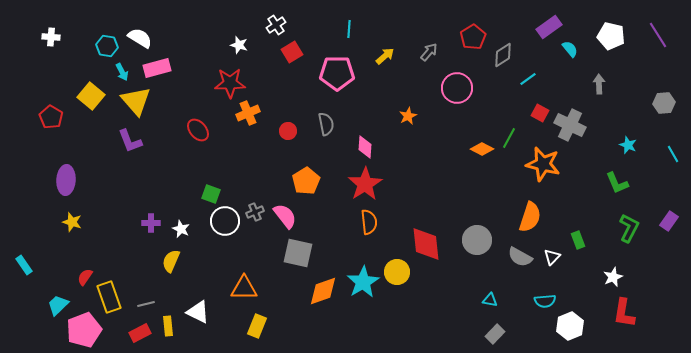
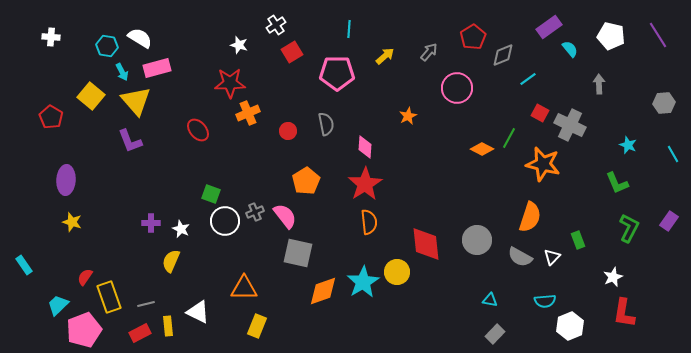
gray diamond at (503, 55): rotated 10 degrees clockwise
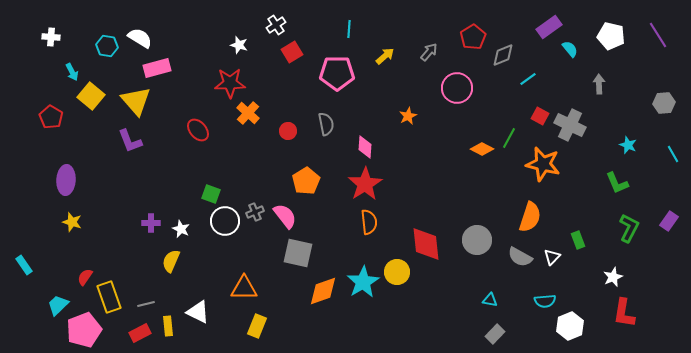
cyan arrow at (122, 72): moved 50 px left
orange cross at (248, 113): rotated 25 degrees counterclockwise
red square at (540, 113): moved 3 px down
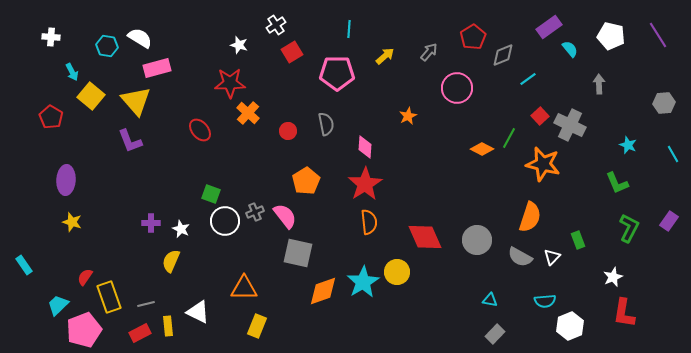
red square at (540, 116): rotated 18 degrees clockwise
red ellipse at (198, 130): moved 2 px right
red diamond at (426, 244): moved 1 px left, 7 px up; rotated 18 degrees counterclockwise
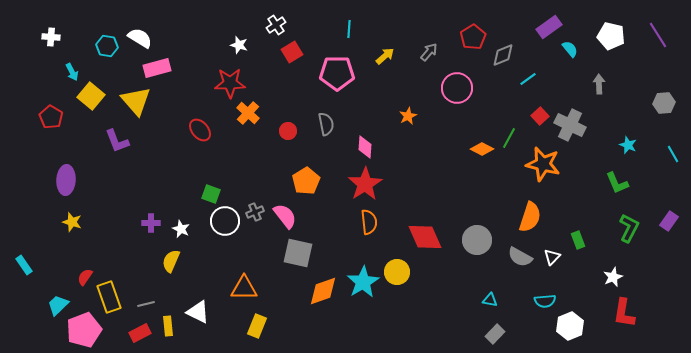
purple L-shape at (130, 141): moved 13 px left
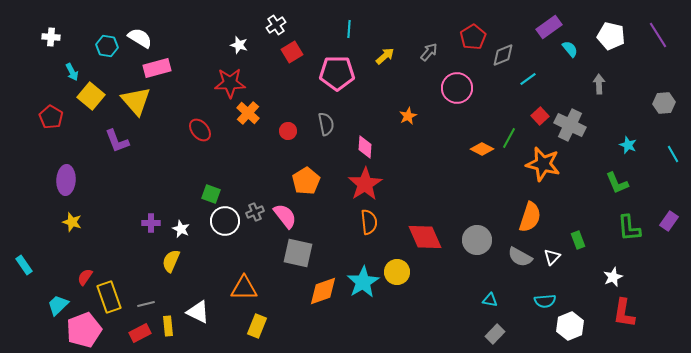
green L-shape at (629, 228): rotated 148 degrees clockwise
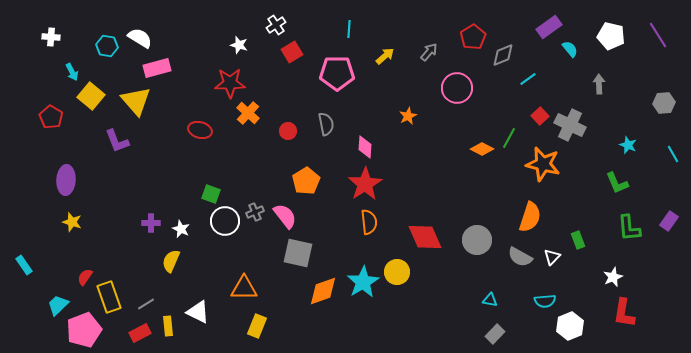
red ellipse at (200, 130): rotated 35 degrees counterclockwise
gray line at (146, 304): rotated 18 degrees counterclockwise
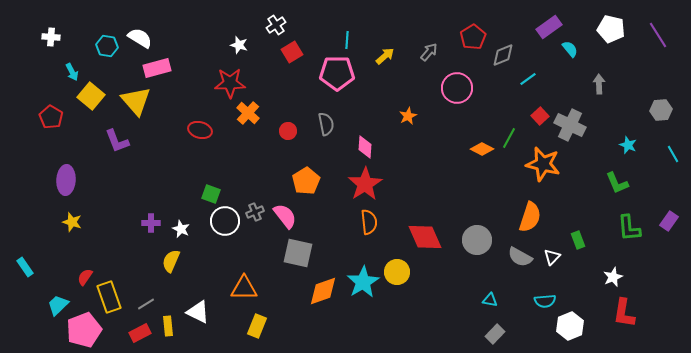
cyan line at (349, 29): moved 2 px left, 11 px down
white pentagon at (611, 36): moved 7 px up
gray hexagon at (664, 103): moved 3 px left, 7 px down
cyan rectangle at (24, 265): moved 1 px right, 2 px down
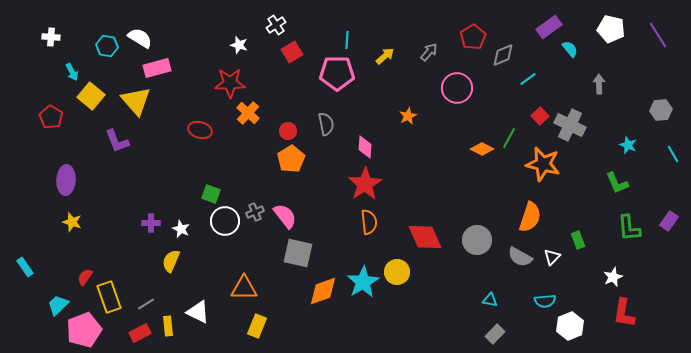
orange pentagon at (306, 181): moved 15 px left, 22 px up
